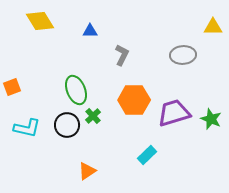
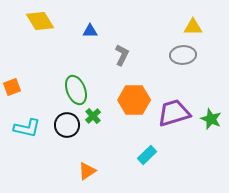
yellow triangle: moved 20 px left
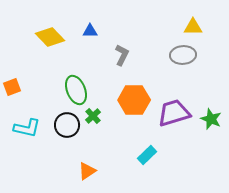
yellow diamond: moved 10 px right, 16 px down; rotated 12 degrees counterclockwise
